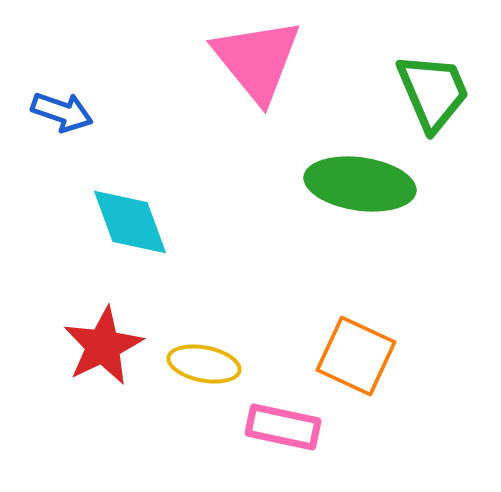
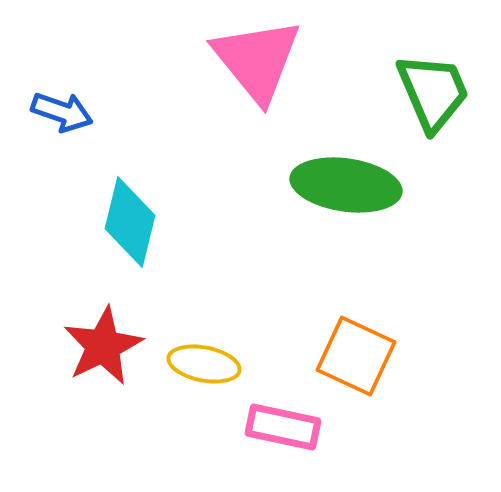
green ellipse: moved 14 px left, 1 px down
cyan diamond: rotated 34 degrees clockwise
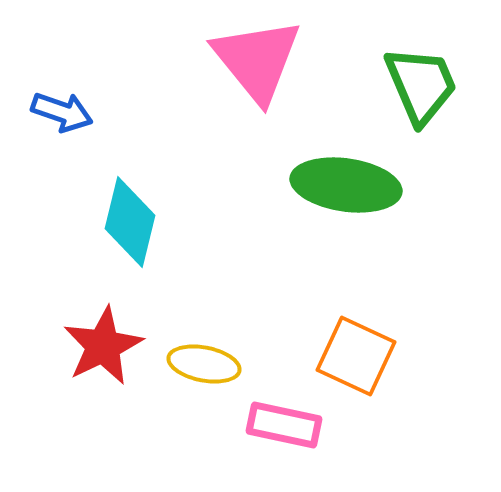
green trapezoid: moved 12 px left, 7 px up
pink rectangle: moved 1 px right, 2 px up
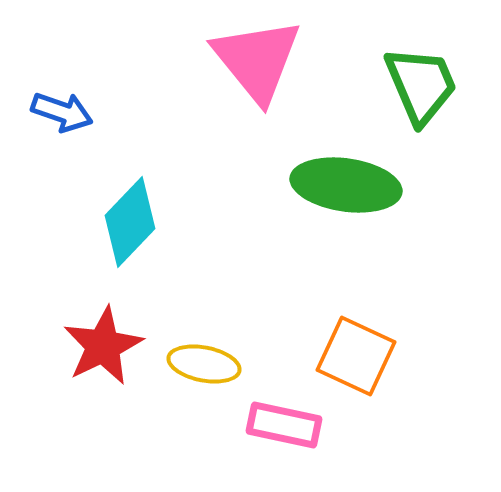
cyan diamond: rotated 30 degrees clockwise
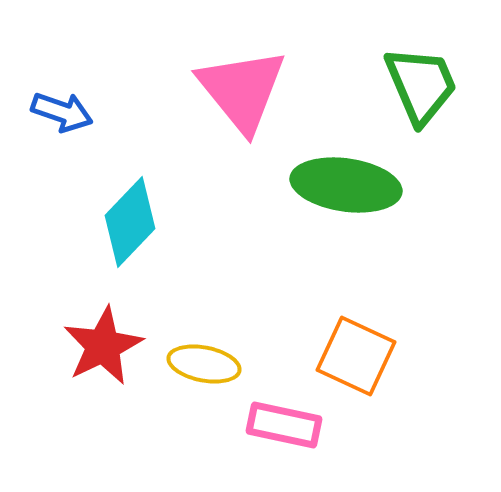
pink triangle: moved 15 px left, 30 px down
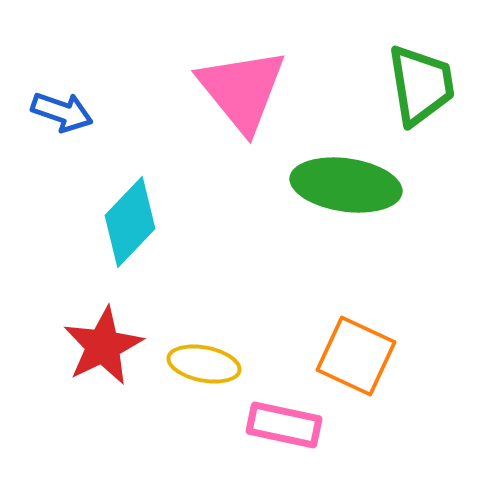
green trapezoid: rotated 14 degrees clockwise
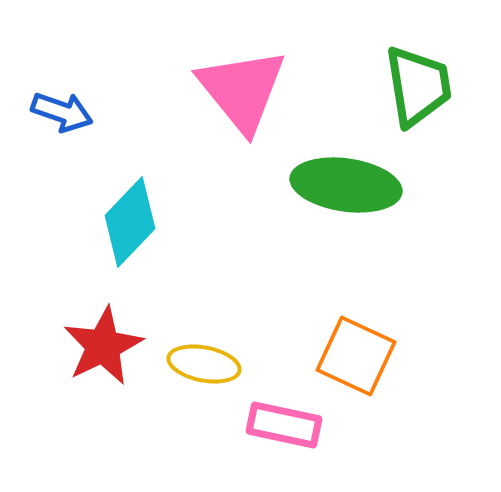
green trapezoid: moved 3 px left, 1 px down
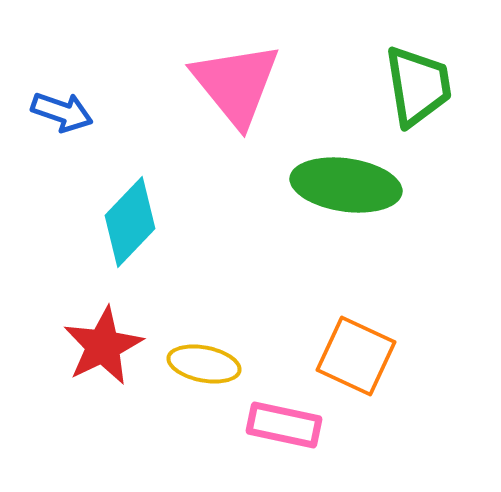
pink triangle: moved 6 px left, 6 px up
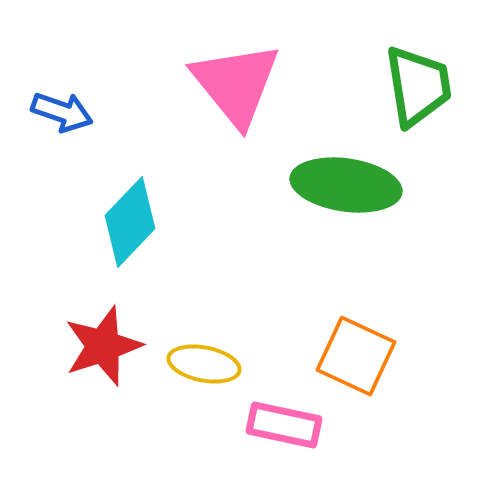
red star: rotated 8 degrees clockwise
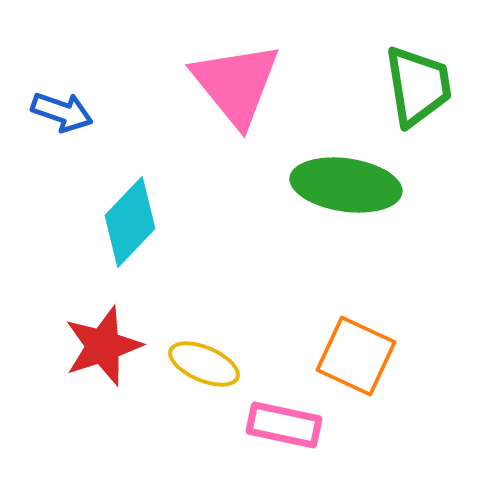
yellow ellipse: rotated 12 degrees clockwise
